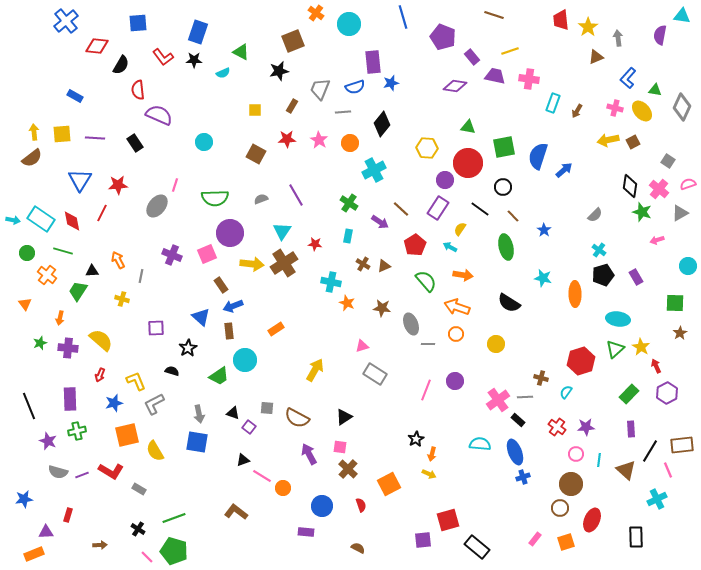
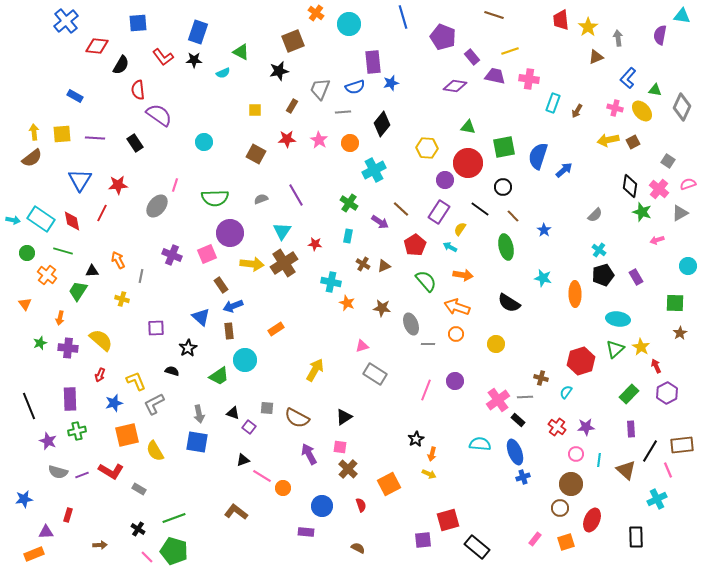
purple semicircle at (159, 115): rotated 12 degrees clockwise
purple rectangle at (438, 208): moved 1 px right, 4 px down
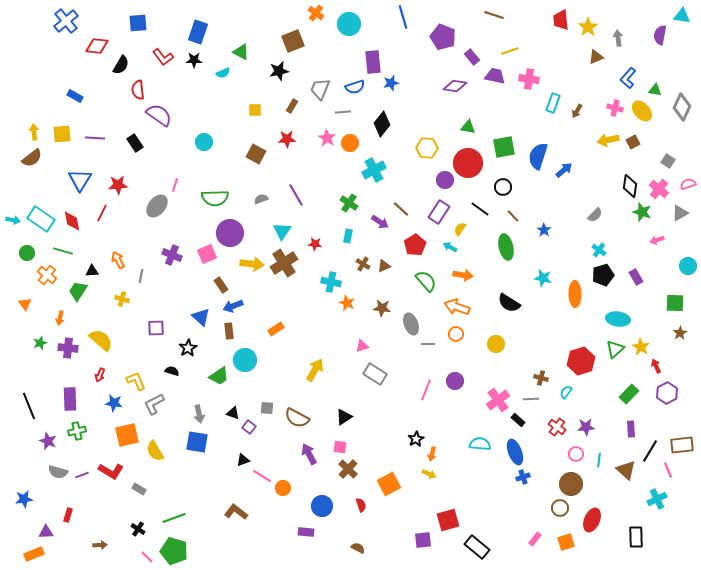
pink star at (319, 140): moved 8 px right, 2 px up
gray line at (525, 397): moved 6 px right, 2 px down
blue star at (114, 403): rotated 24 degrees clockwise
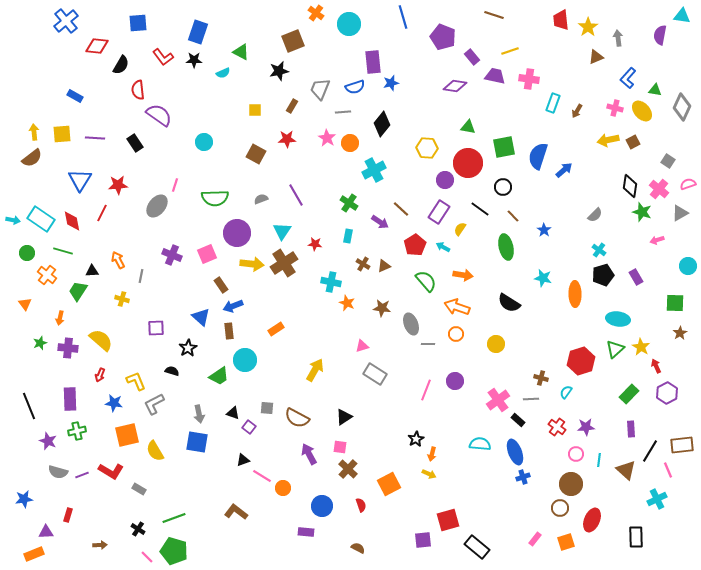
purple circle at (230, 233): moved 7 px right
cyan arrow at (450, 247): moved 7 px left
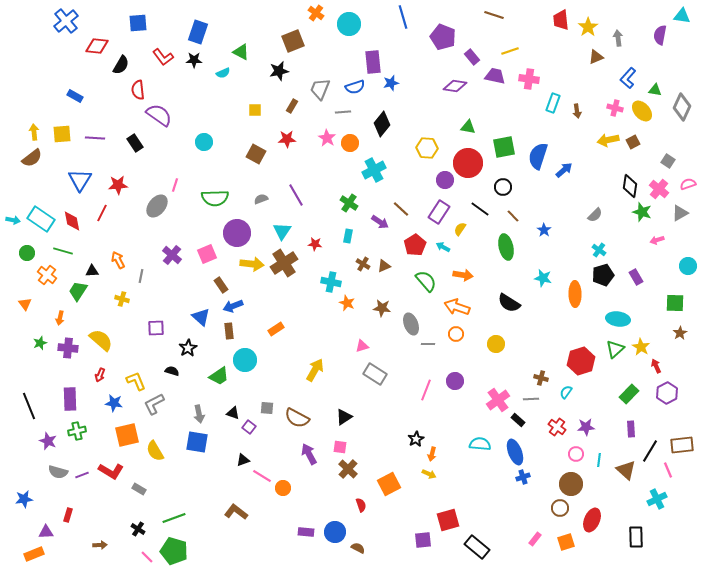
brown arrow at (577, 111): rotated 40 degrees counterclockwise
purple cross at (172, 255): rotated 18 degrees clockwise
blue circle at (322, 506): moved 13 px right, 26 px down
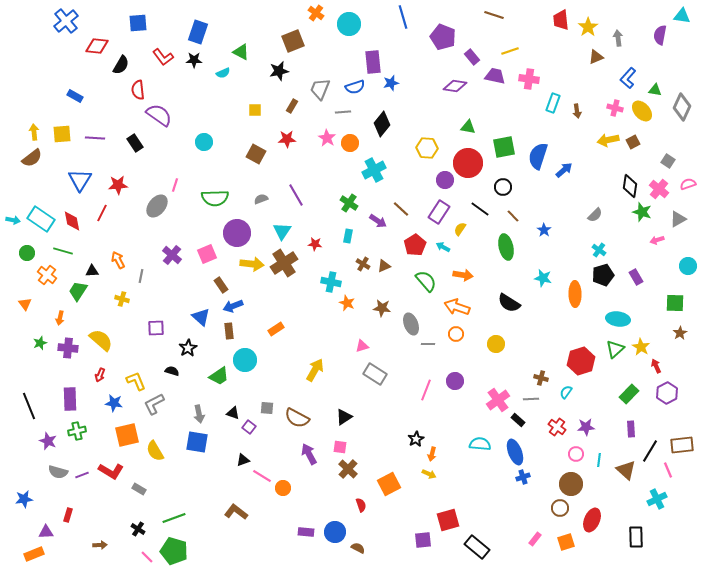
gray triangle at (680, 213): moved 2 px left, 6 px down
purple arrow at (380, 222): moved 2 px left, 1 px up
